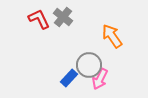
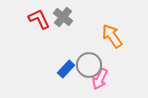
blue rectangle: moved 3 px left, 9 px up
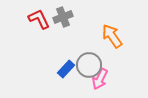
gray cross: rotated 30 degrees clockwise
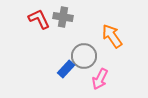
gray cross: rotated 30 degrees clockwise
gray circle: moved 5 px left, 9 px up
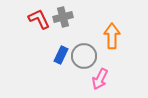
gray cross: rotated 24 degrees counterclockwise
orange arrow: rotated 35 degrees clockwise
blue rectangle: moved 5 px left, 14 px up; rotated 18 degrees counterclockwise
